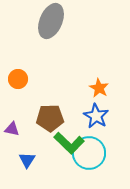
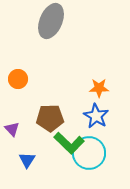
orange star: rotated 30 degrees counterclockwise
purple triangle: rotated 35 degrees clockwise
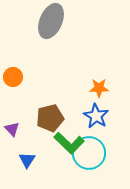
orange circle: moved 5 px left, 2 px up
brown pentagon: rotated 12 degrees counterclockwise
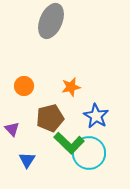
orange circle: moved 11 px right, 9 px down
orange star: moved 28 px left, 1 px up; rotated 12 degrees counterclockwise
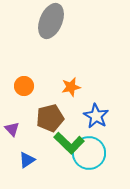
blue triangle: rotated 24 degrees clockwise
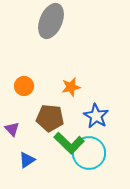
brown pentagon: rotated 20 degrees clockwise
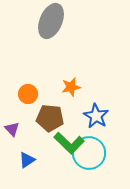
orange circle: moved 4 px right, 8 px down
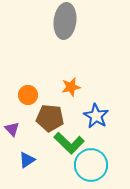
gray ellipse: moved 14 px right; rotated 16 degrees counterclockwise
orange circle: moved 1 px down
cyan circle: moved 2 px right, 12 px down
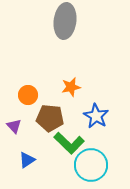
purple triangle: moved 2 px right, 3 px up
